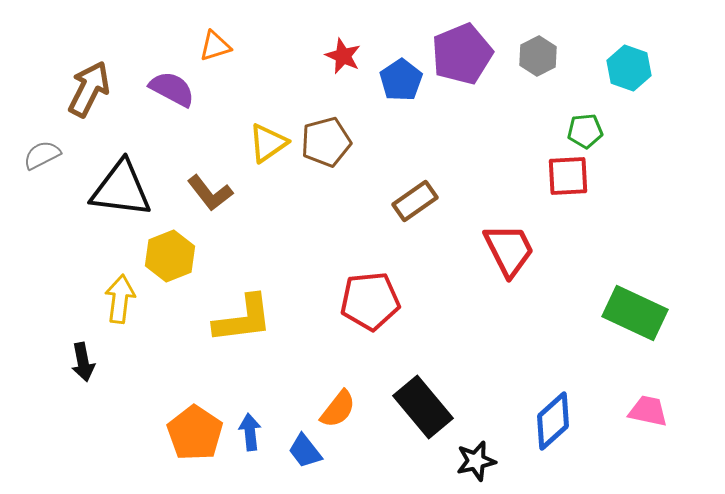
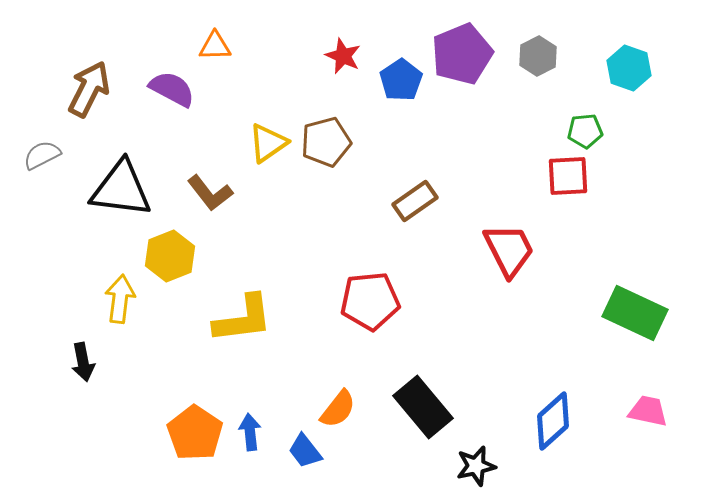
orange triangle: rotated 16 degrees clockwise
black star: moved 5 px down
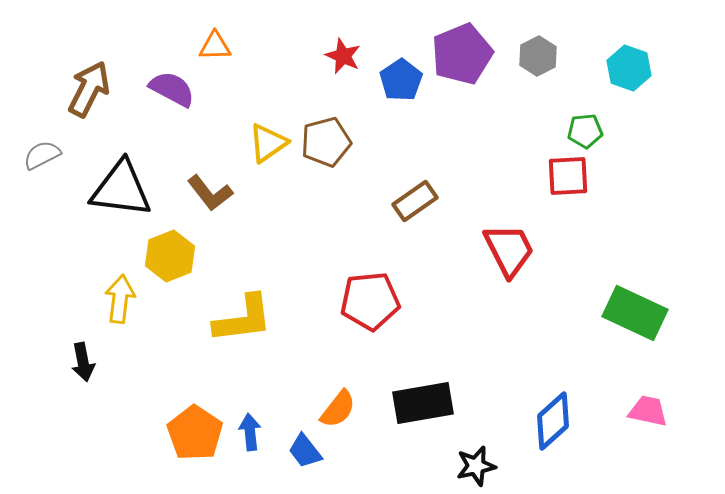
black rectangle: moved 4 px up; rotated 60 degrees counterclockwise
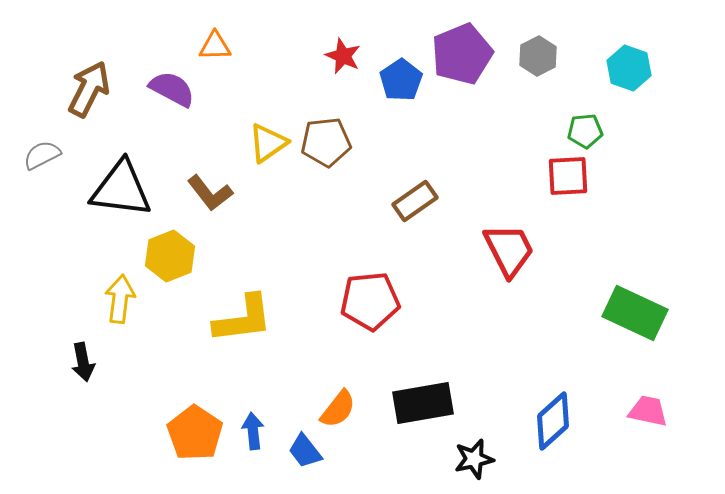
brown pentagon: rotated 9 degrees clockwise
blue arrow: moved 3 px right, 1 px up
black star: moved 2 px left, 7 px up
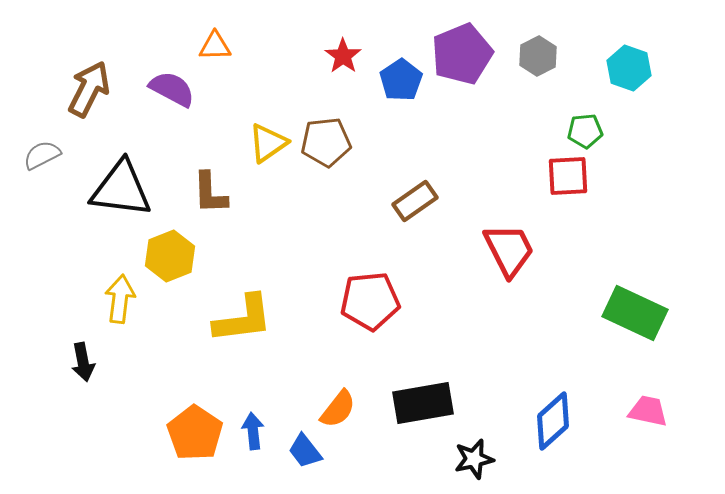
red star: rotated 12 degrees clockwise
brown L-shape: rotated 36 degrees clockwise
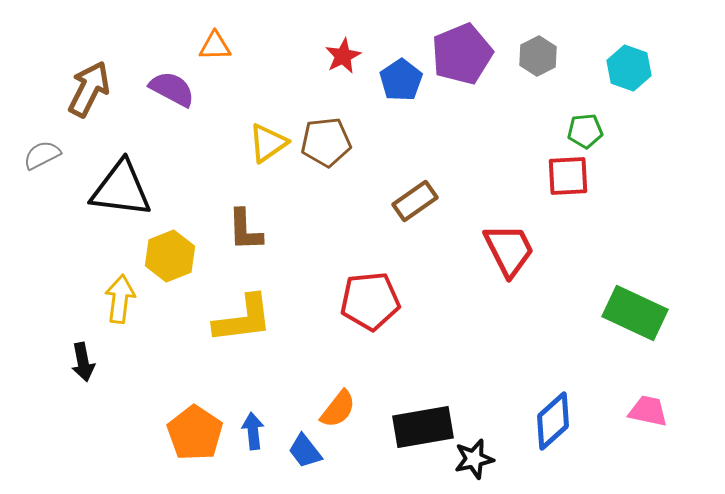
red star: rotated 9 degrees clockwise
brown L-shape: moved 35 px right, 37 px down
black rectangle: moved 24 px down
